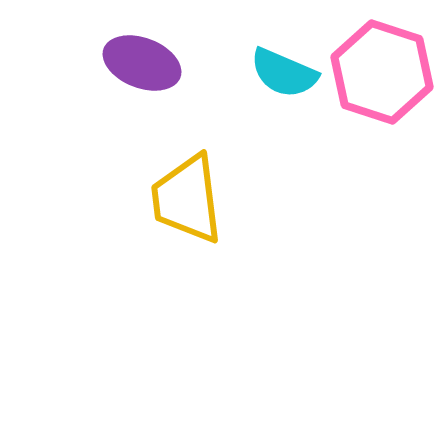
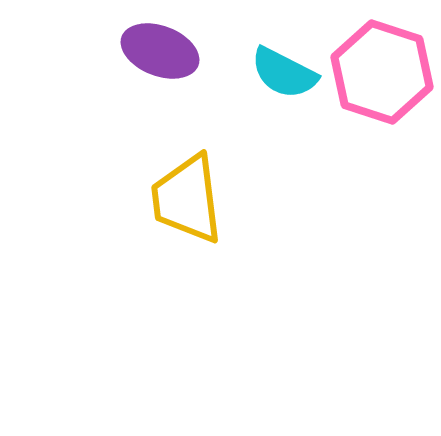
purple ellipse: moved 18 px right, 12 px up
cyan semicircle: rotated 4 degrees clockwise
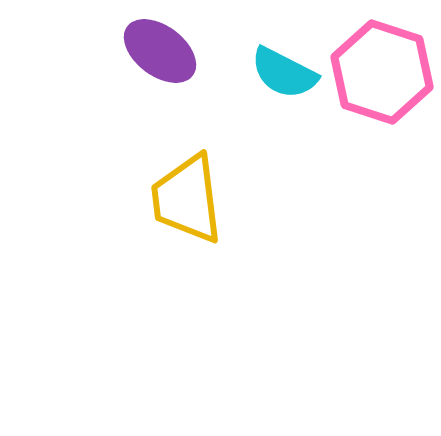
purple ellipse: rotated 16 degrees clockwise
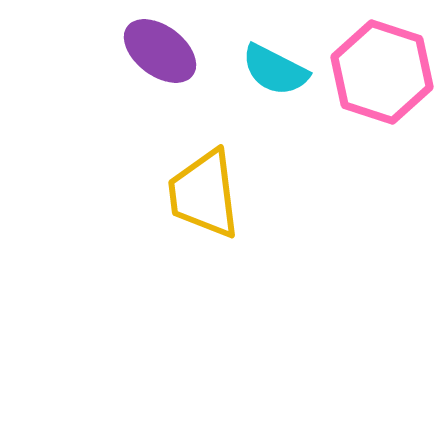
cyan semicircle: moved 9 px left, 3 px up
yellow trapezoid: moved 17 px right, 5 px up
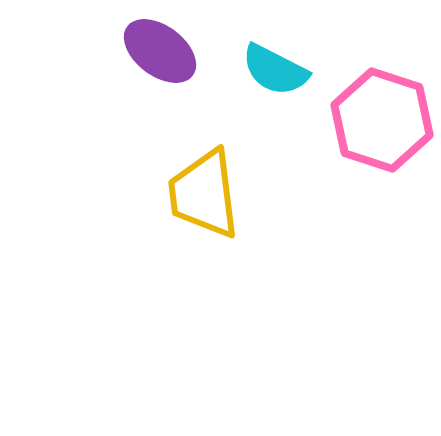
pink hexagon: moved 48 px down
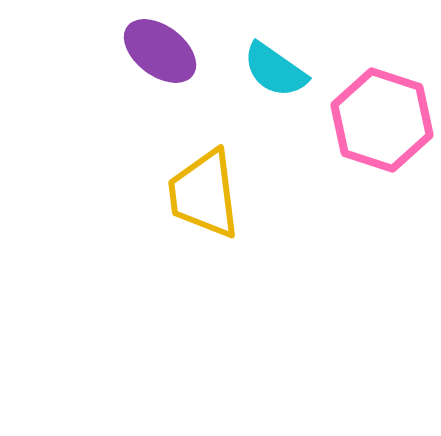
cyan semicircle: rotated 8 degrees clockwise
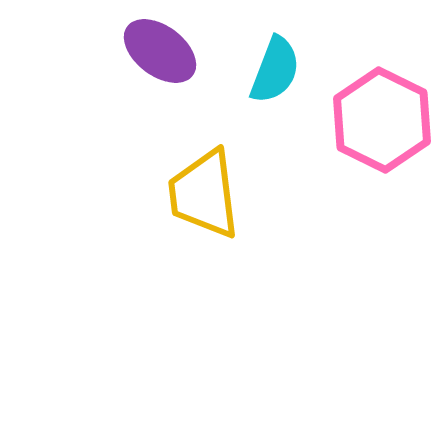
cyan semicircle: rotated 104 degrees counterclockwise
pink hexagon: rotated 8 degrees clockwise
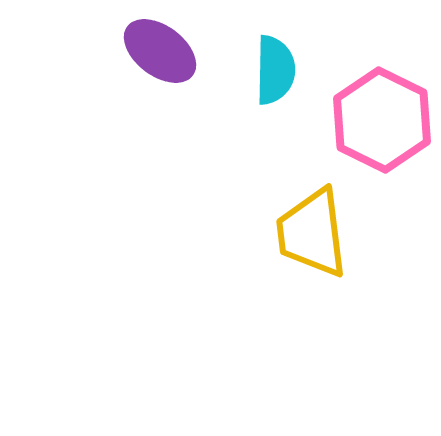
cyan semicircle: rotated 20 degrees counterclockwise
yellow trapezoid: moved 108 px right, 39 px down
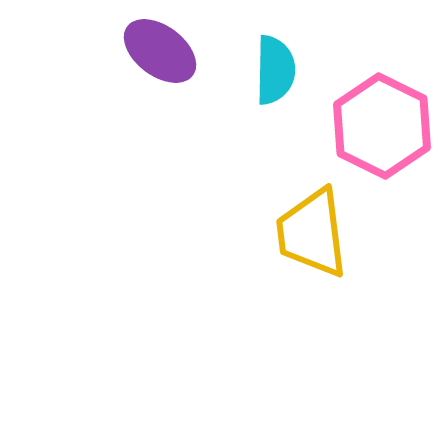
pink hexagon: moved 6 px down
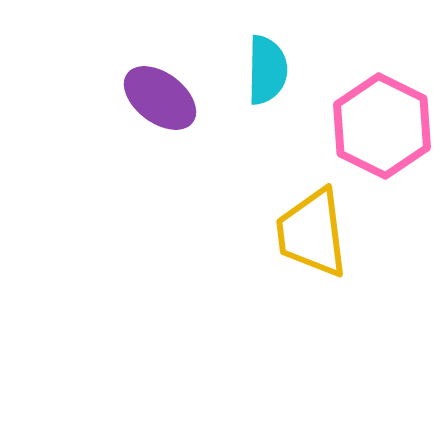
purple ellipse: moved 47 px down
cyan semicircle: moved 8 px left
